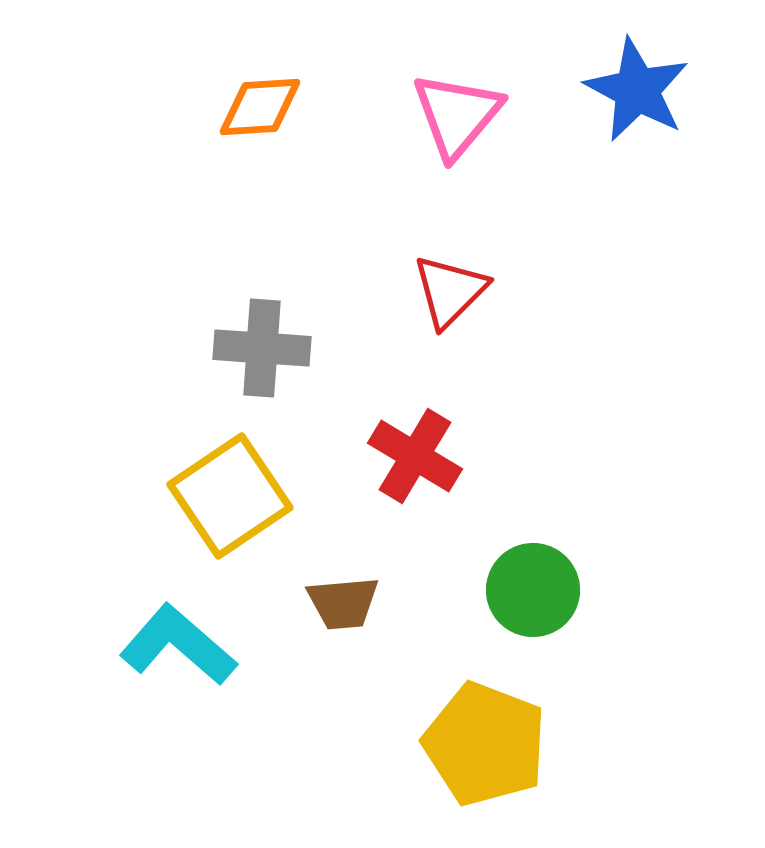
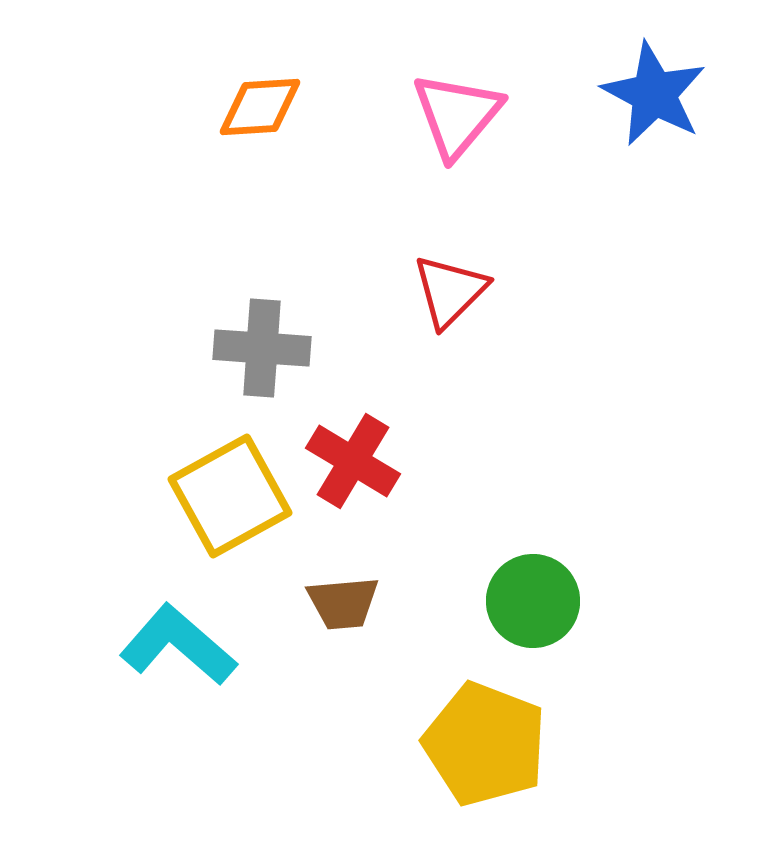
blue star: moved 17 px right, 4 px down
red cross: moved 62 px left, 5 px down
yellow square: rotated 5 degrees clockwise
green circle: moved 11 px down
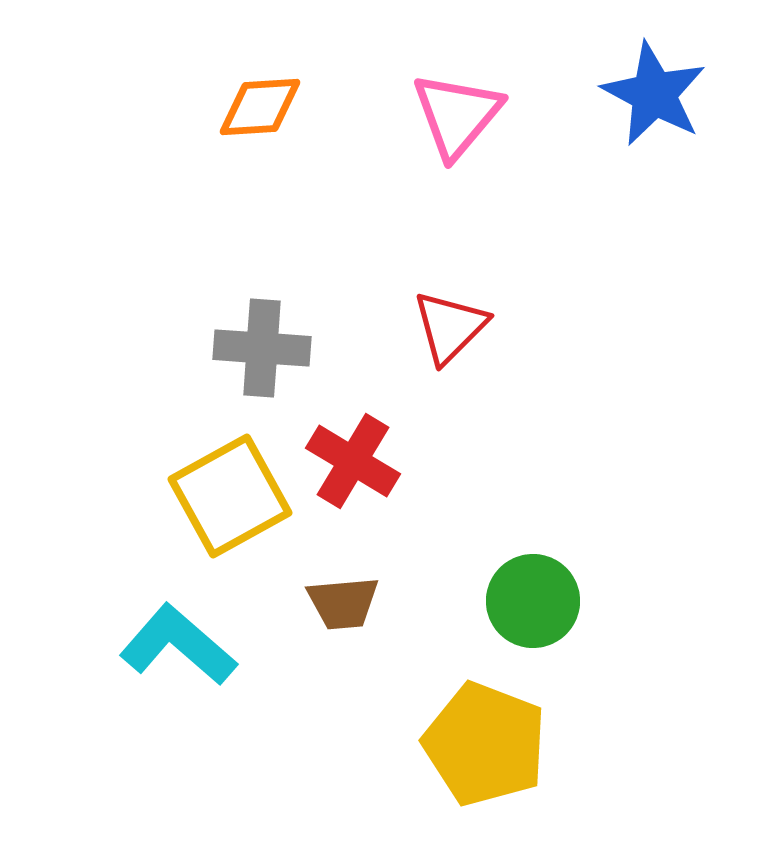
red triangle: moved 36 px down
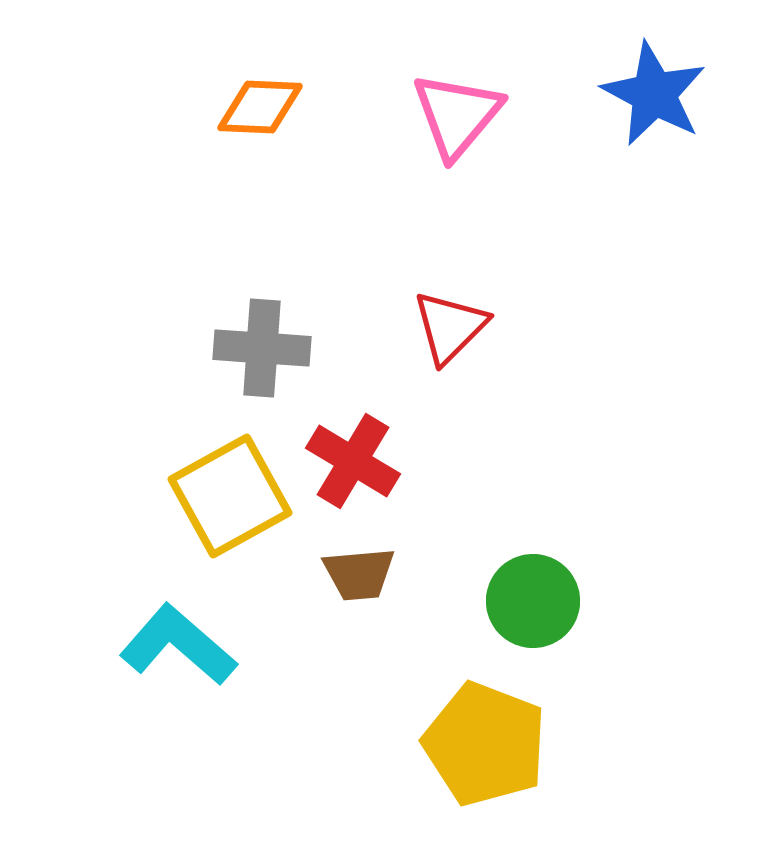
orange diamond: rotated 6 degrees clockwise
brown trapezoid: moved 16 px right, 29 px up
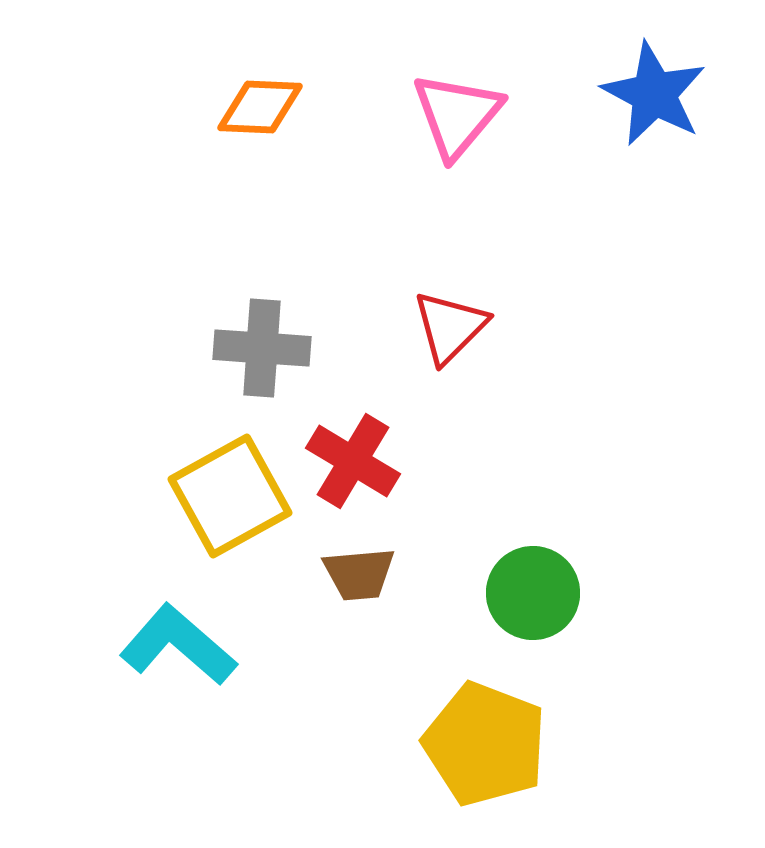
green circle: moved 8 px up
